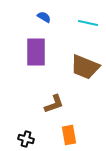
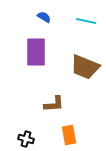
cyan line: moved 2 px left, 2 px up
brown L-shape: rotated 15 degrees clockwise
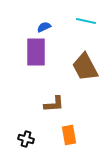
blue semicircle: moved 10 px down; rotated 56 degrees counterclockwise
brown trapezoid: rotated 40 degrees clockwise
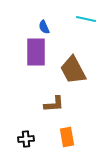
cyan line: moved 2 px up
blue semicircle: rotated 88 degrees counterclockwise
brown trapezoid: moved 12 px left, 3 px down
orange rectangle: moved 2 px left, 2 px down
black cross: rotated 21 degrees counterclockwise
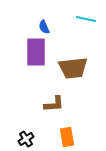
brown trapezoid: moved 2 px up; rotated 68 degrees counterclockwise
black cross: rotated 28 degrees counterclockwise
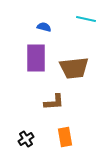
blue semicircle: rotated 128 degrees clockwise
purple rectangle: moved 6 px down
brown trapezoid: moved 1 px right
brown L-shape: moved 2 px up
orange rectangle: moved 2 px left
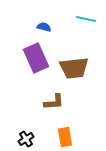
purple rectangle: rotated 24 degrees counterclockwise
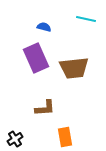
brown L-shape: moved 9 px left, 6 px down
black cross: moved 11 px left
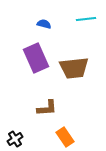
cyan line: rotated 18 degrees counterclockwise
blue semicircle: moved 3 px up
brown L-shape: moved 2 px right
orange rectangle: rotated 24 degrees counterclockwise
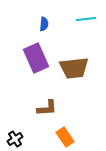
blue semicircle: rotated 80 degrees clockwise
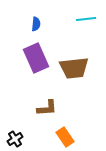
blue semicircle: moved 8 px left
